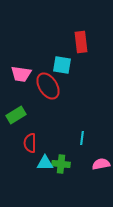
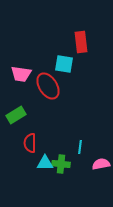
cyan square: moved 2 px right, 1 px up
cyan line: moved 2 px left, 9 px down
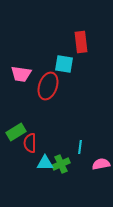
red ellipse: rotated 52 degrees clockwise
green rectangle: moved 17 px down
green cross: rotated 30 degrees counterclockwise
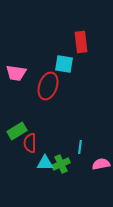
pink trapezoid: moved 5 px left, 1 px up
green rectangle: moved 1 px right, 1 px up
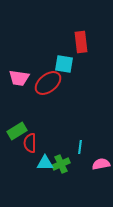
pink trapezoid: moved 3 px right, 5 px down
red ellipse: moved 3 px up; rotated 32 degrees clockwise
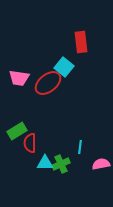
cyan square: moved 3 px down; rotated 30 degrees clockwise
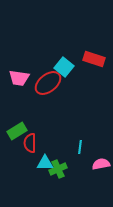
red rectangle: moved 13 px right, 17 px down; rotated 65 degrees counterclockwise
green cross: moved 3 px left, 5 px down
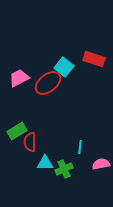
pink trapezoid: rotated 145 degrees clockwise
red semicircle: moved 1 px up
green cross: moved 6 px right
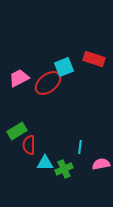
cyan square: rotated 30 degrees clockwise
red semicircle: moved 1 px left, 3 px down
